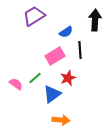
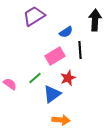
pink semicircle: moved 6 px left
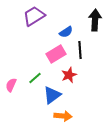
pink rectangle: moved 1 px right, 2 px up
red star: moved 1 px right, 3 px up
pink semicircle: moved 1 px right, 1 px down; rotated 104 degrees counterclockwise
blue triangle: moved 1 px down
orange arrow: moved 2 px right, 4 px up
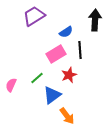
green line: moved 2 px right
orange arrow: moved 4 px right; rotated 48 degrees clockwise
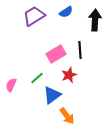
blue semicircle: moved 20 px up
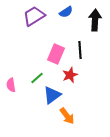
pink rectangle: rotated 36 degrees counterclockwise
red star: moved 1 px right
pink semicircle: rotated 32 degrees counterclockwise
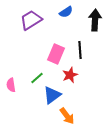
purple trapezoid: moved 3 px left, 4 px down
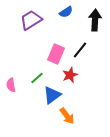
black line: rotated 42 degrees clockwise
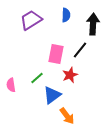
blue semicircle: moved 3 px down; rotated 56 degrees counterclockwise
black arrow: moved 2 px left, 4 px down
pink rectangle: rotated 12 degrees counterclockwise
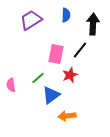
green line: moved 1 px right
blue triangle: moved 1 px left
orange arrow: rotated 120 degrees clockwise
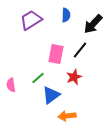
black arrow: rotated 140 degrees counterclockwise
red star: moved 4 px right, 2 px down
